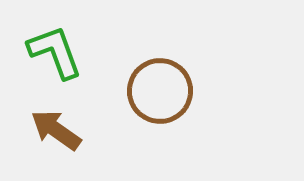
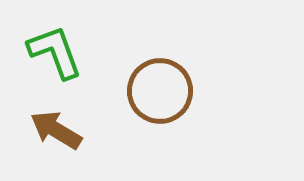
brown arrow: rotated 4 degrees counterclockwise
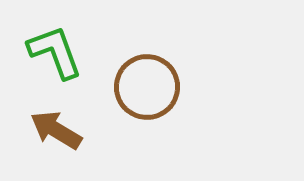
brown circle: moved 13 px left, 4 px up
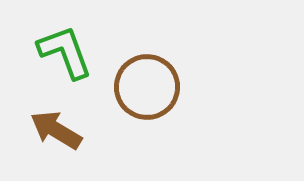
green L-shape: moved 10 px right
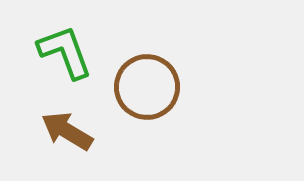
brown arrow: moved 11 px right, 1 px down
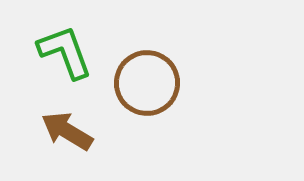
brown circle: moved 4 px up
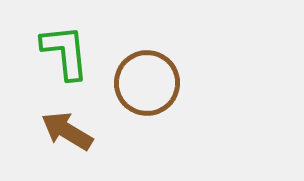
green L-shape: rotated 14 degrees clockwise
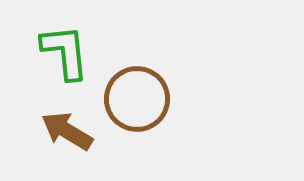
brown circle: moved 10 px left, 16 px down
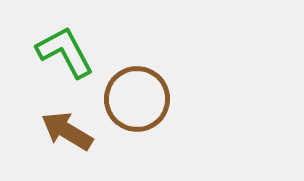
green L-shape: rotated 22 degrees counterclockwise
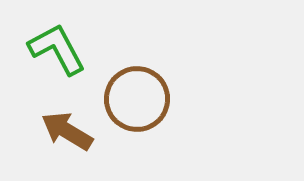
green L-shape: moved 8 px left, 3 px up
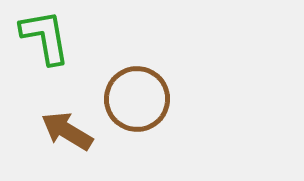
green L-shape: moved 12 px left, 12 px up; rotated 18 degrees clockwise
